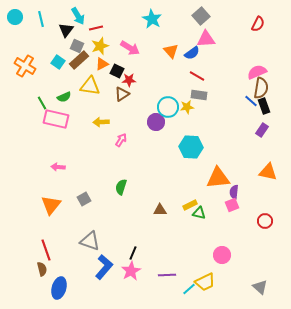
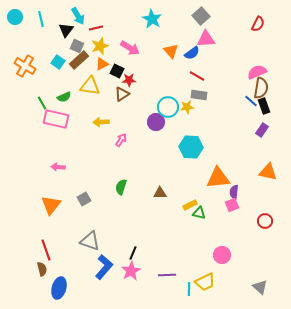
brown triangle at (160, 210): moved 17 px up
cyan line at (189, 289): rotated 48 degrees counterclockwise
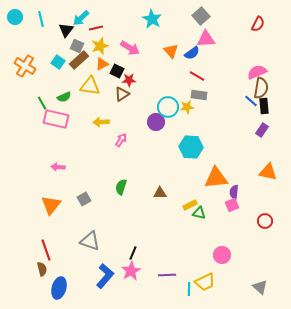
cyan arrow at (78, 16): moved 3 px right, 2 px down; rotated 78 degrees clockwise
black rectangle at (264, 106): rotated 14 degrees clockwise
orange triangle at (218, 178): moved 2 px left
blue L-shape at (104, 267): moved 1 px right, 9 px down
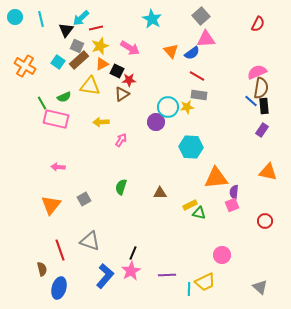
red line at (46, 250): moved 14 px right
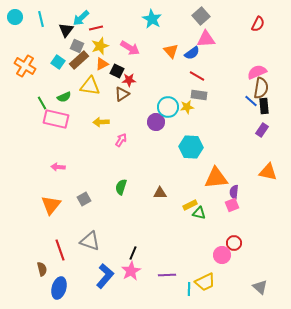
red circle at (265, 221): moved 31 px left, 22 px down
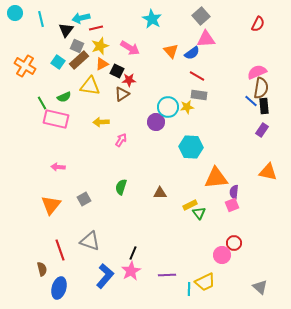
cyan circle at (15, 17): moved 4 px up
cyan arrow at (81, 18): rotated 30 degrees clockwise
green triangle at (199, 213): rotated 40 degrees clockwise
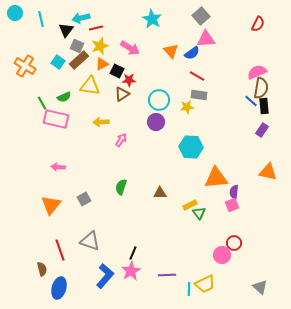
cyan circle at (168, 107): moved 9 px left, 7 px up
yellow trapezoid at (205, 282): moved 2 px down
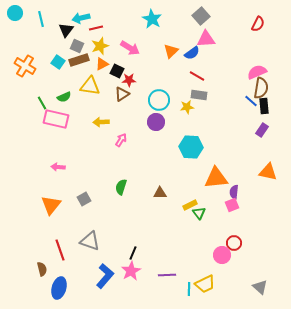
orange triangle at (171, 51): rotated 28 degrees clockwise
brown rectangle at (79, 60): rotated 24 degrees clockwise
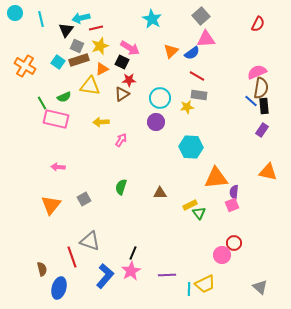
orange triangle at (102, 64): moved 5 px down
black square at (117, 71): moved 5 px right, 9 px up
cyan circle at (159, 100): moved 1 px right, 2 px up
red line at (60, 250): moved 12 px right, 7 px down
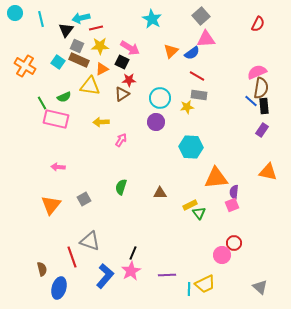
yellow star at (100, 46): rotated 18 degrees clockwise
brown rectangle at (79, 60): rotated 42 degrees clockwise
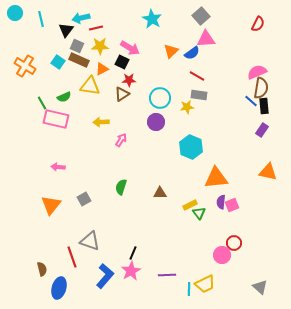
cyan hexagon at (191, 147): rotated 20 degrees clockwise
purple semicircle at (234, 192): moved 13 px left, 10 px down
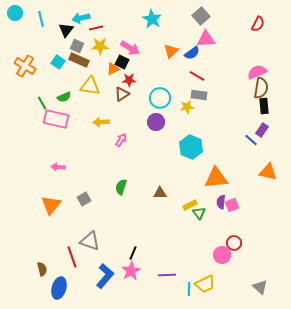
orange triangle at (102, 69): moved 11 px right
blue line at (251, 101): moved 39 px down
